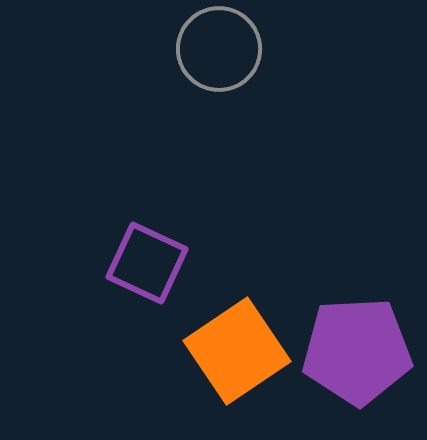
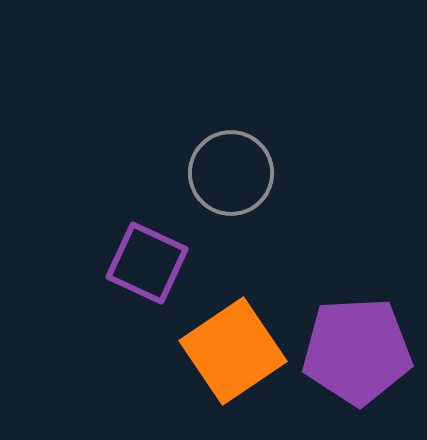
gray circle: moved 12 px right, 124 px down
orange square: moved 4 px left
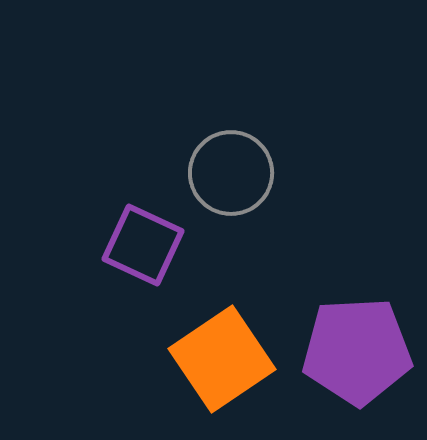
purple square: moved 4 px left, 18 px up
orange square: moved 11 px left, 8 px down
